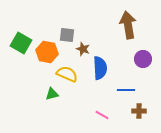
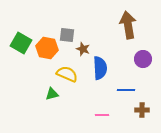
orange hexagon: moved 4 px up
brown cross: moved 3 px right, 1 px up
pink line: rotated 32 degrees counterclockwise
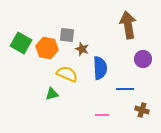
brown star: moved 1 px left
blue line: moved 1 px left, 1 px up
brown cross: rotated 16 degrees clockwise
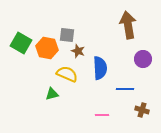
brown star: moved 4 px left, 2 px down
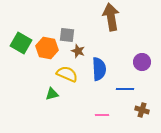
brown arrow: moved 17 px left, 8 px up
purple circle: moved 1 px left, 3 px down
blue semicircle: moved 1 px left, 1 px down
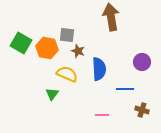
green triangle: rotated 40 degrees counterclockwise
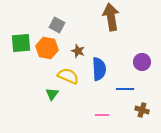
gray square: moved 10 px left, 10 px up; rotated 21 degrees clockwise
green square: rotated 35 degrees counterclockwise
yellow semicircle: moved 1 px right, 2 px down
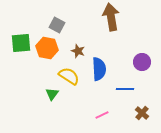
yellow semicircle: moved 1 px right; rotated 10 degrees clockwise
brown cross: moved 3 px down; rotated 24 degrees clockwise
pink line: rotated 24 degrees counterclockwise
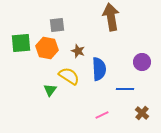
gray square: rotated 35 degrees counterclockwise
green triangle: moved 2 px left, 4 px up
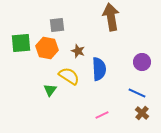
blue line: moved 12 px right, 4 px down; rotated 24 degrees clockwise
